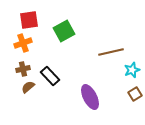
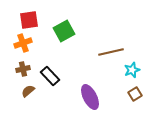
brown semicircle: moved 4 px down
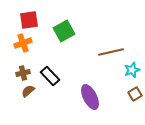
brown cross: moved 4 px down
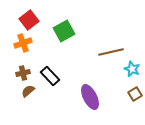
red square: rotated 30 degrees counterclockwise
cyan star: moved 1 px up; rotated 28 degrees counterclockwise
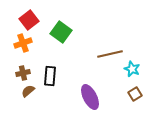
green square: moved 3 px left, 1 px down; rotated 25 degrees counterclockwise
brown line: moved 1 px left, 2 px down
black rectangle: rotated 48 degrees clockwise
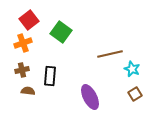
brown cross: moved 1 px left, 3 px up
brown semicircle: rotated 48 degrees clockwise
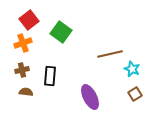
brown semicircle: moved 2 px left, 1 px down
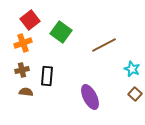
red square: moved 1 px right
brown line: moved 6 px left, 9 px up; rotated 15 degrees counterclockwise
black rectangle: moved 3 px left
brown square: rotated 16 degrees counterclockwise
